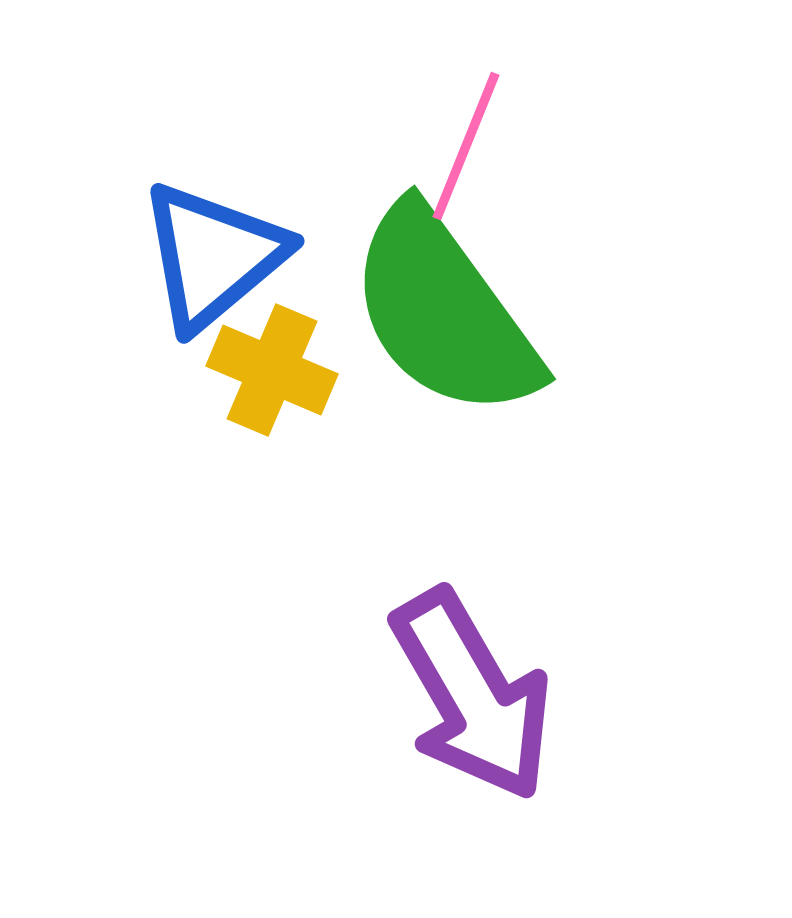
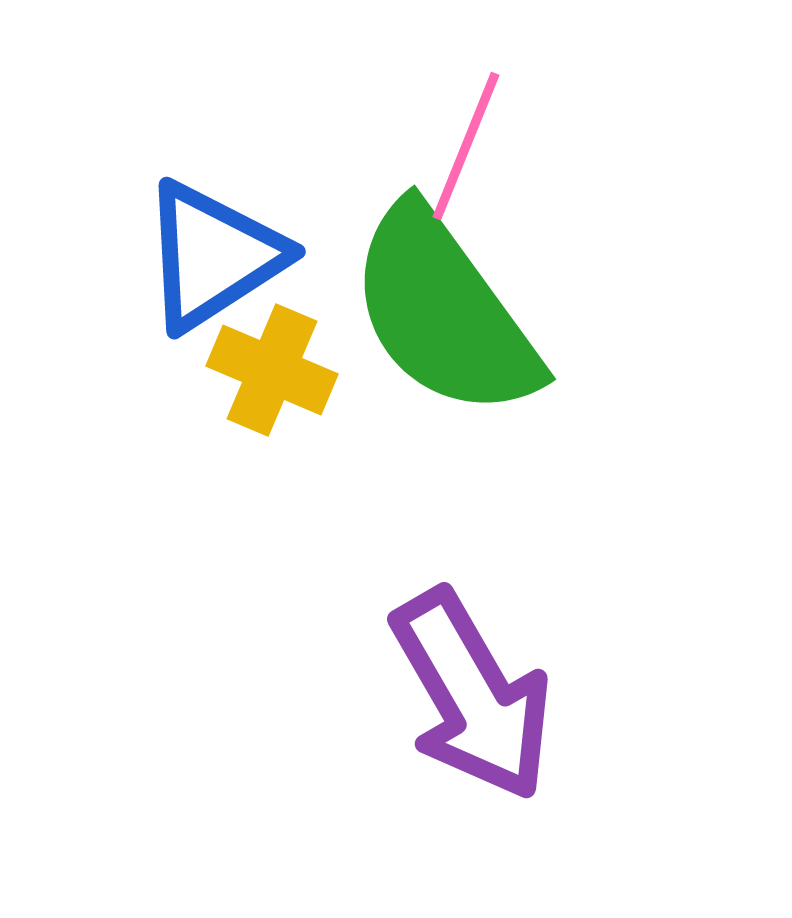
blue triangle: rotated 7 degrees clockwise
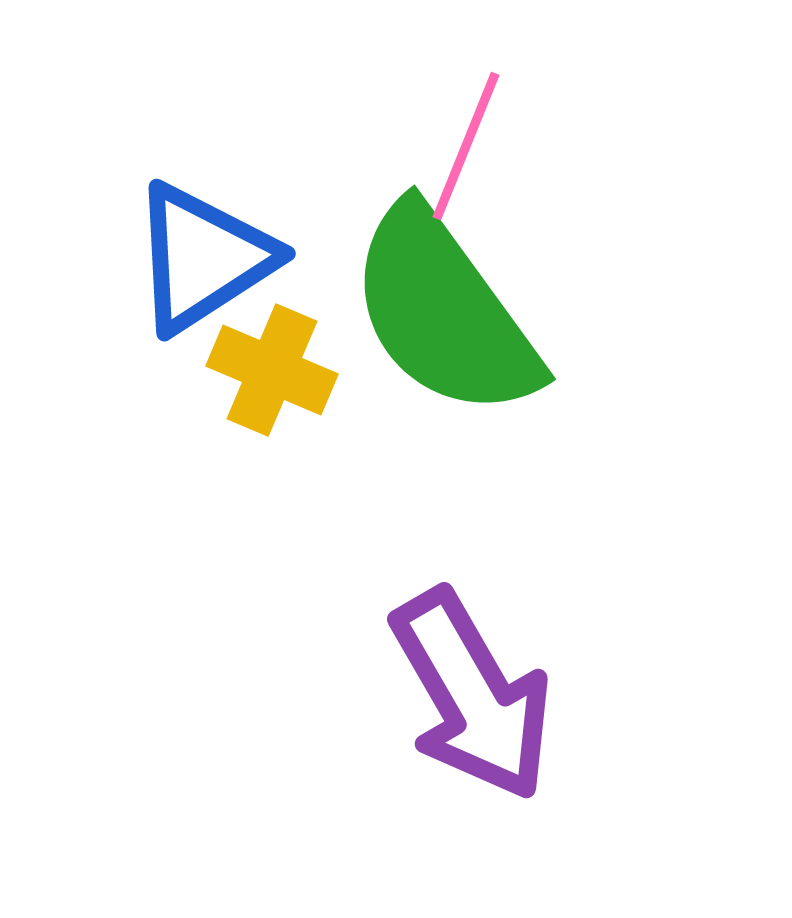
blue triangle: moved 10 px left, 2 px down
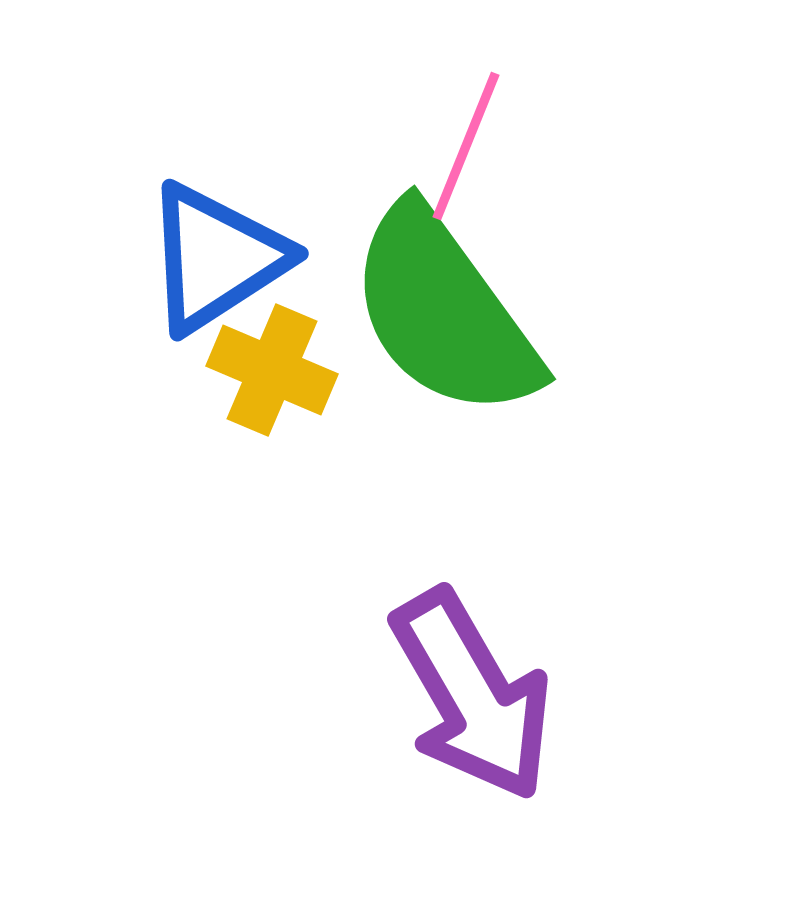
blue triangle: moved 13 px right
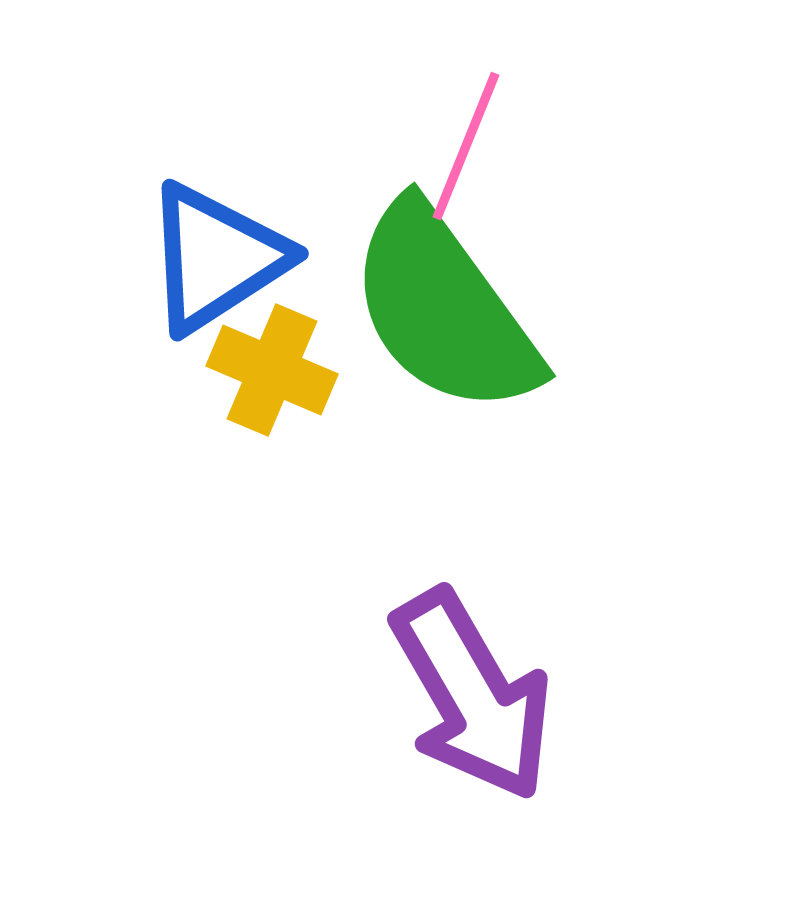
green semicircle: moved 3 px up
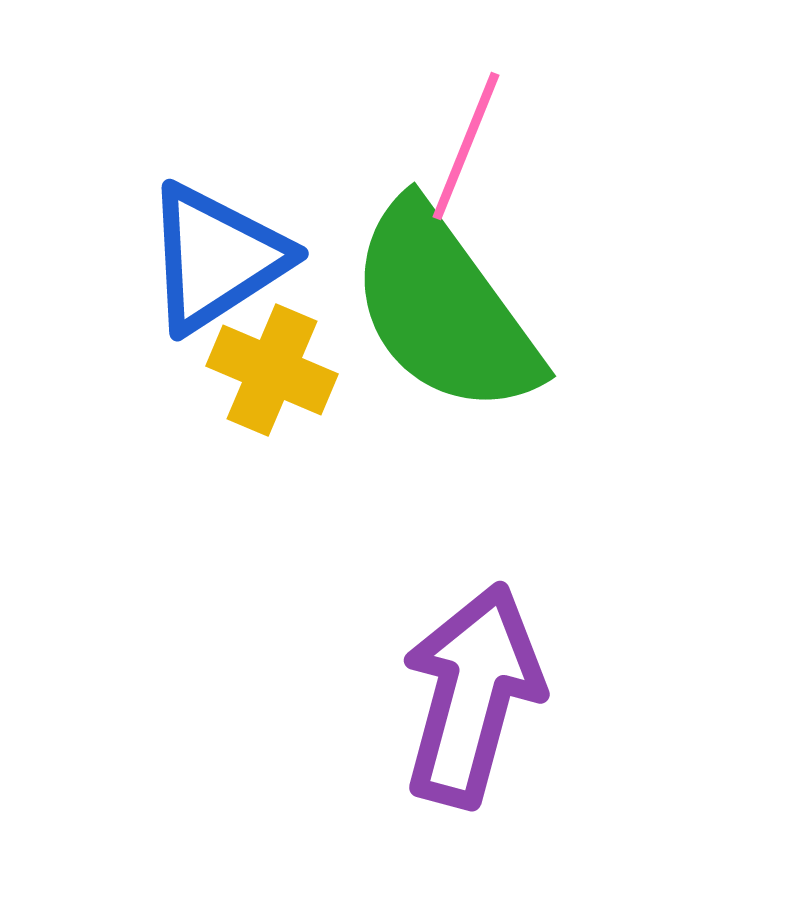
purple arrow: rotated 135 degrees counterclockwise
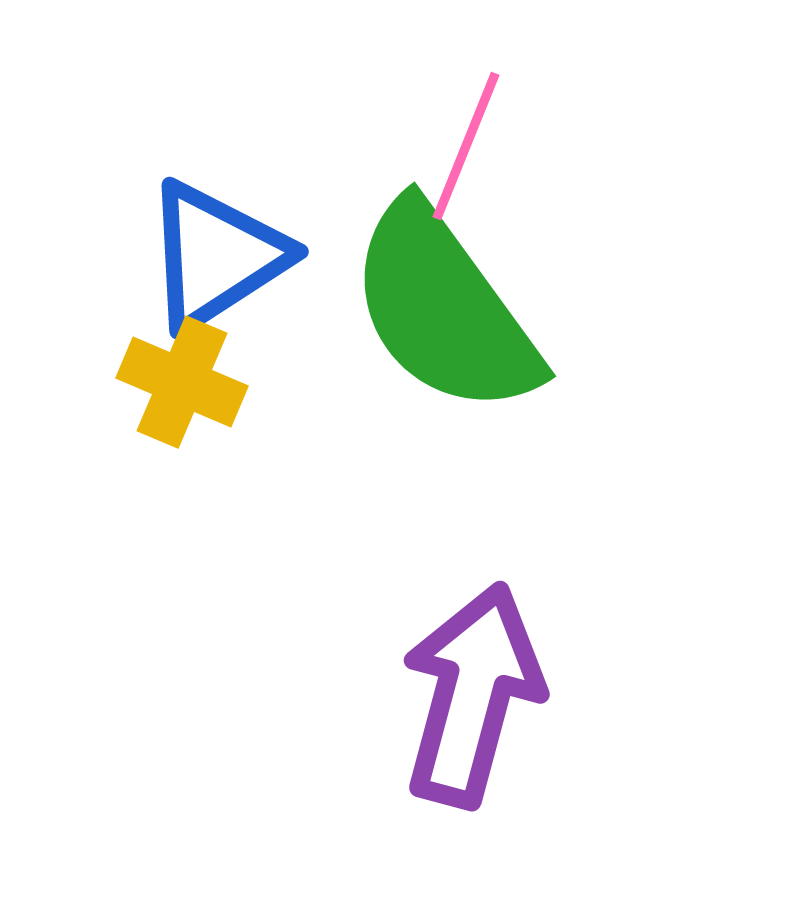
blue triangle: moved 2 px up
yellow cross: moved 90 px left, 12 px down
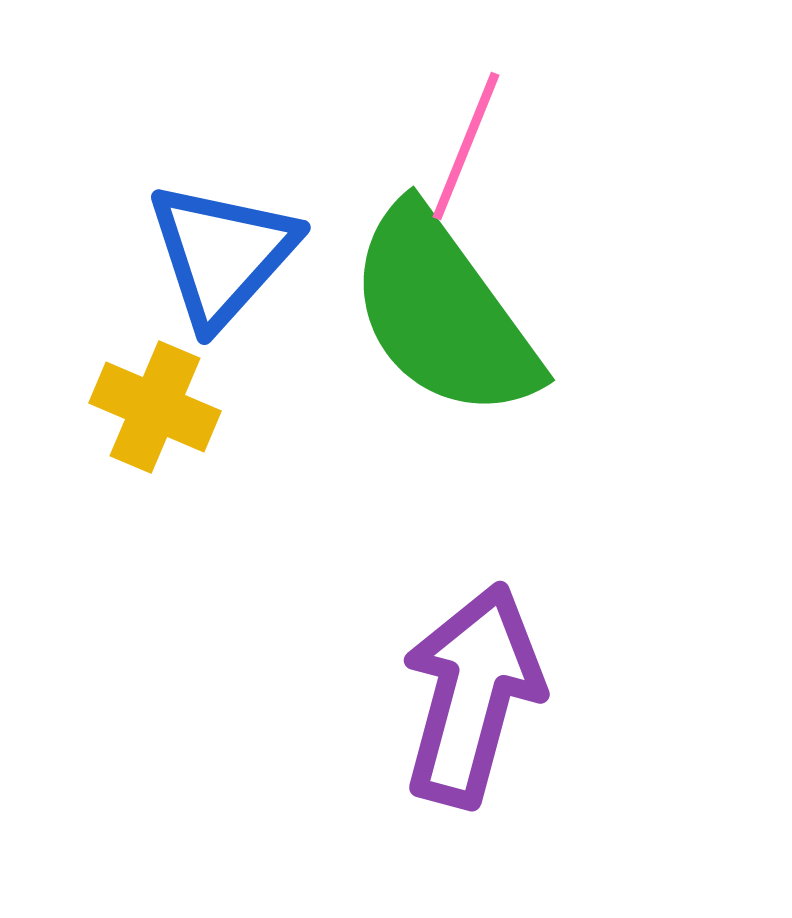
blue triangle: moved 6 px right, 2 px up; rotated 15 degrees counterclockwise
green semicircle: moved 1 px left, 4 px down
yellow cross: moved 27 px left, 25 px down
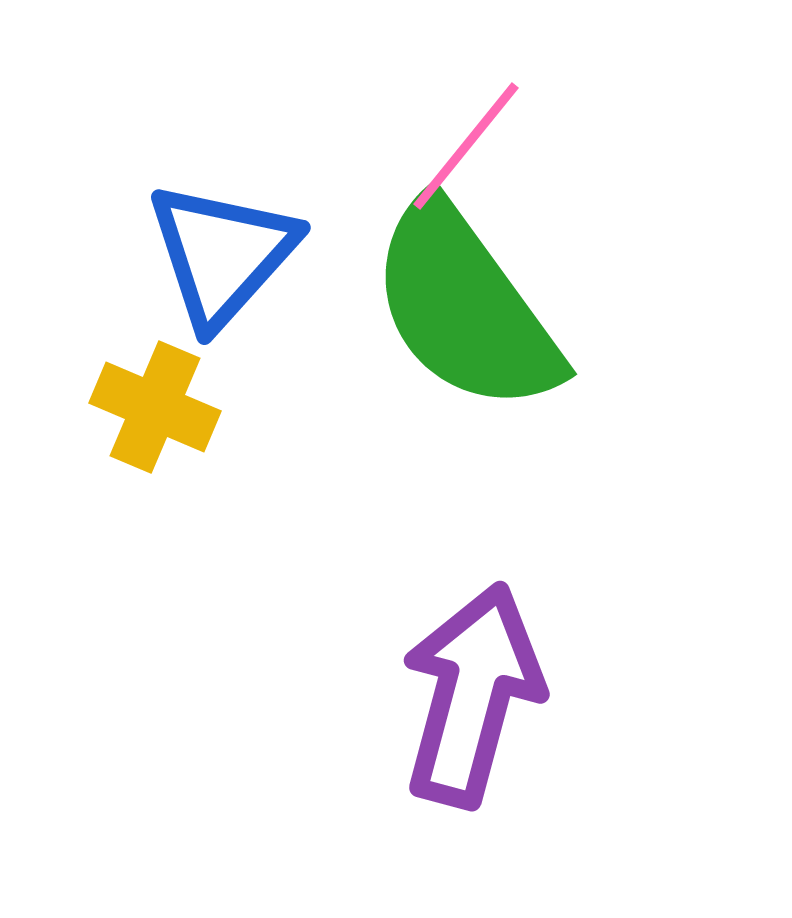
pink line: rotated 17 degrees clockwise
green semicircle: moved 22 px right, 6 px up
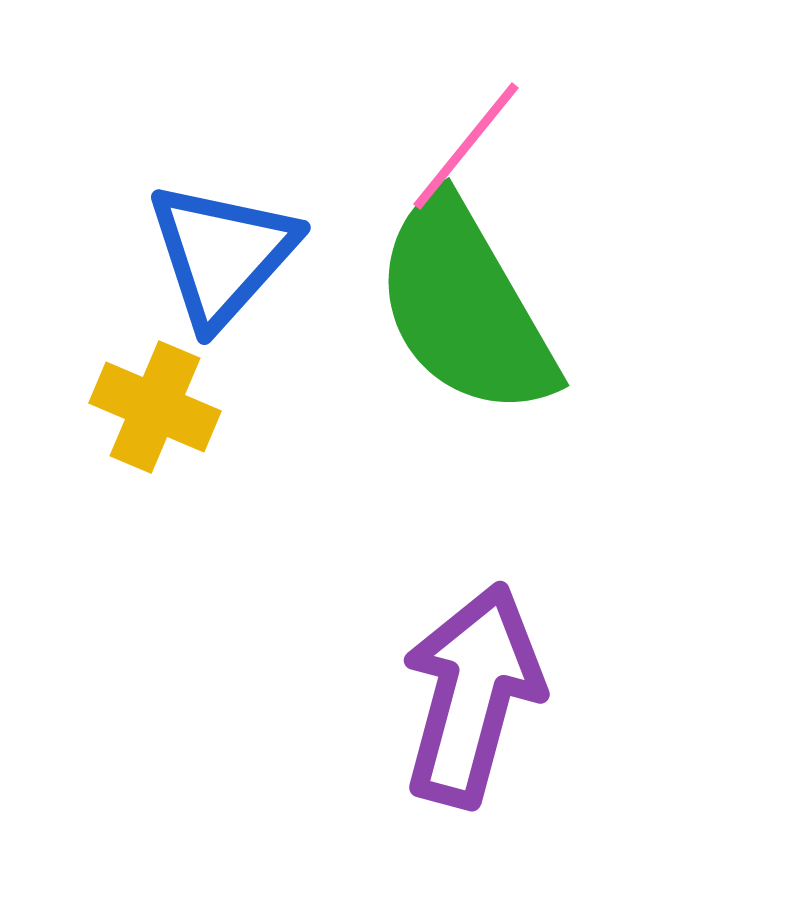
green semicircle: rotated 6 degrees clockwise
